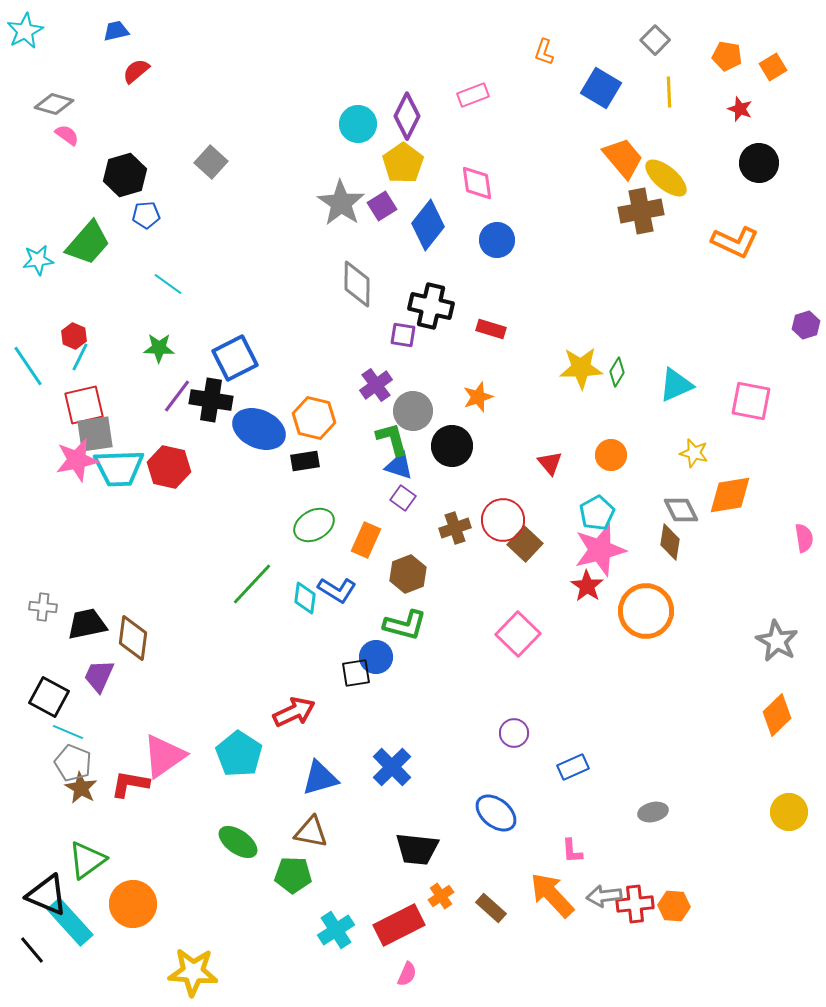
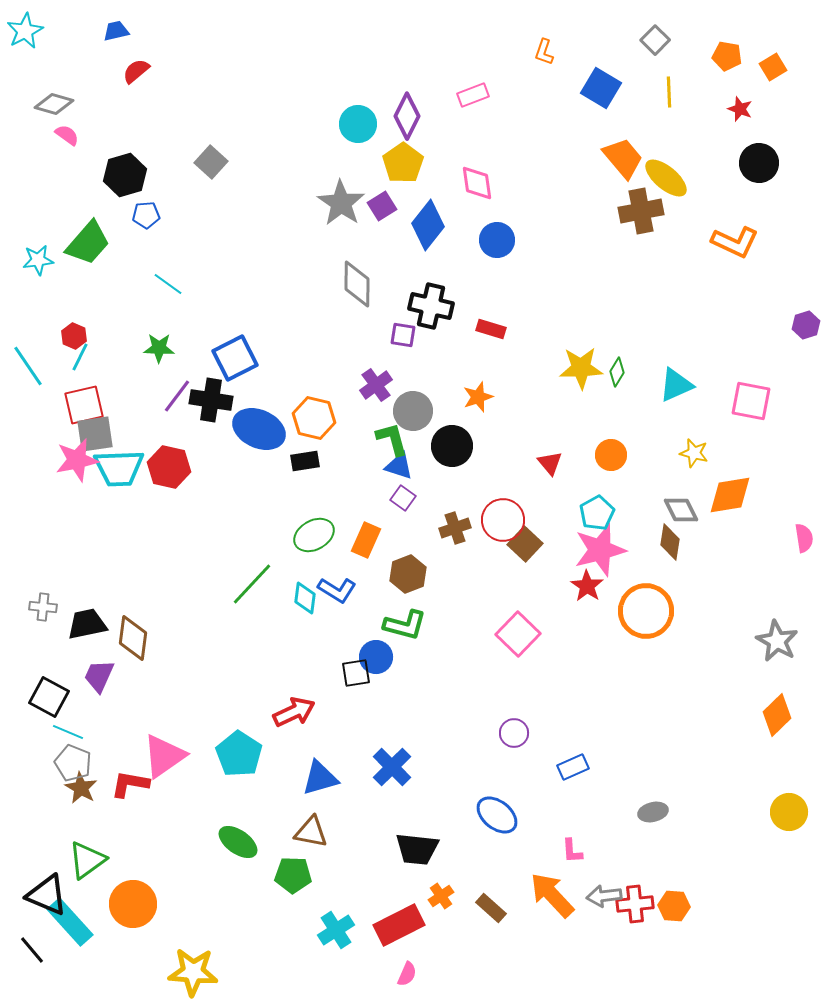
green ellipse at (314, 525): moved 10 px down
blue ellipse at (496, 813): moved 1 px right, 2 px down
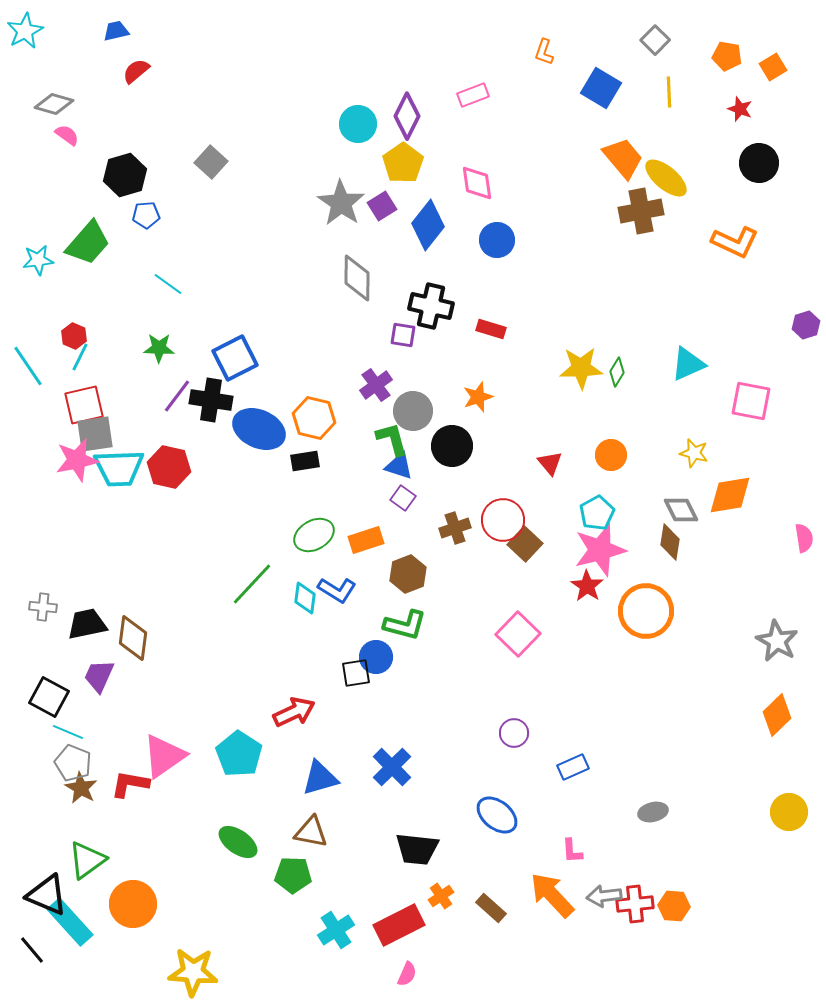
gray diamond at (357, 284): moved 6 px up
cyan triangle at (676, 385): moved 12 px right, 21 px up
orange rectangle at (366, 540): rotated 48 degrees clockwise
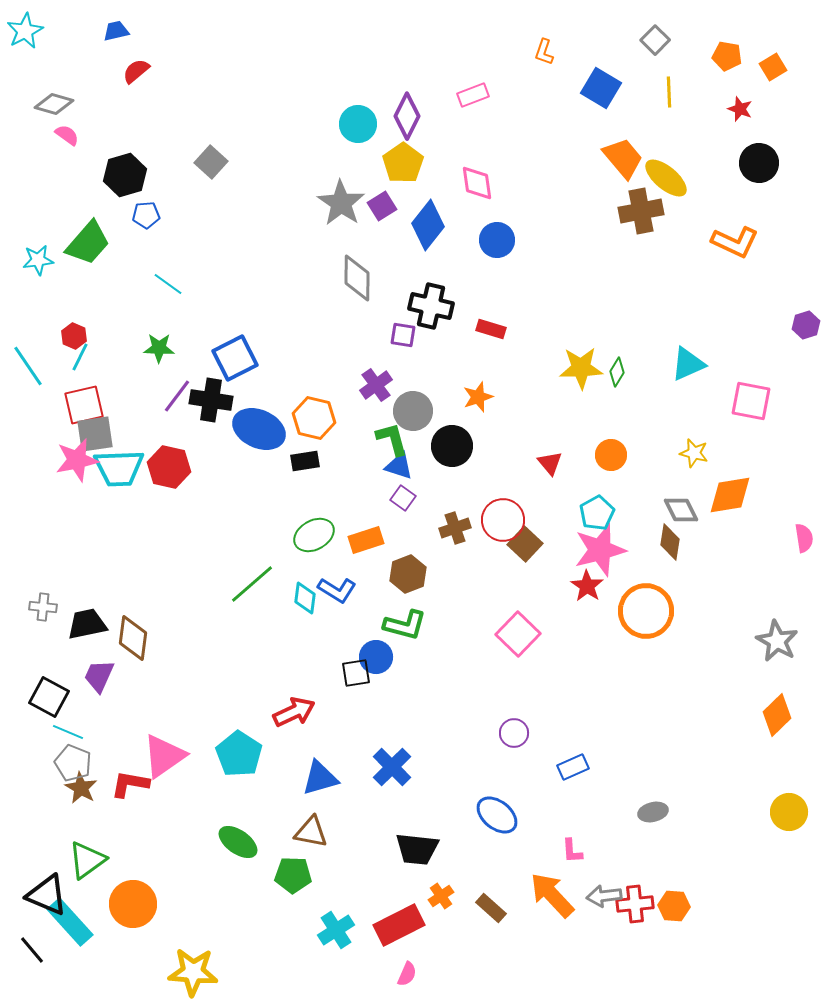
green line at (252, 584): rotated 6 degrees clockwise
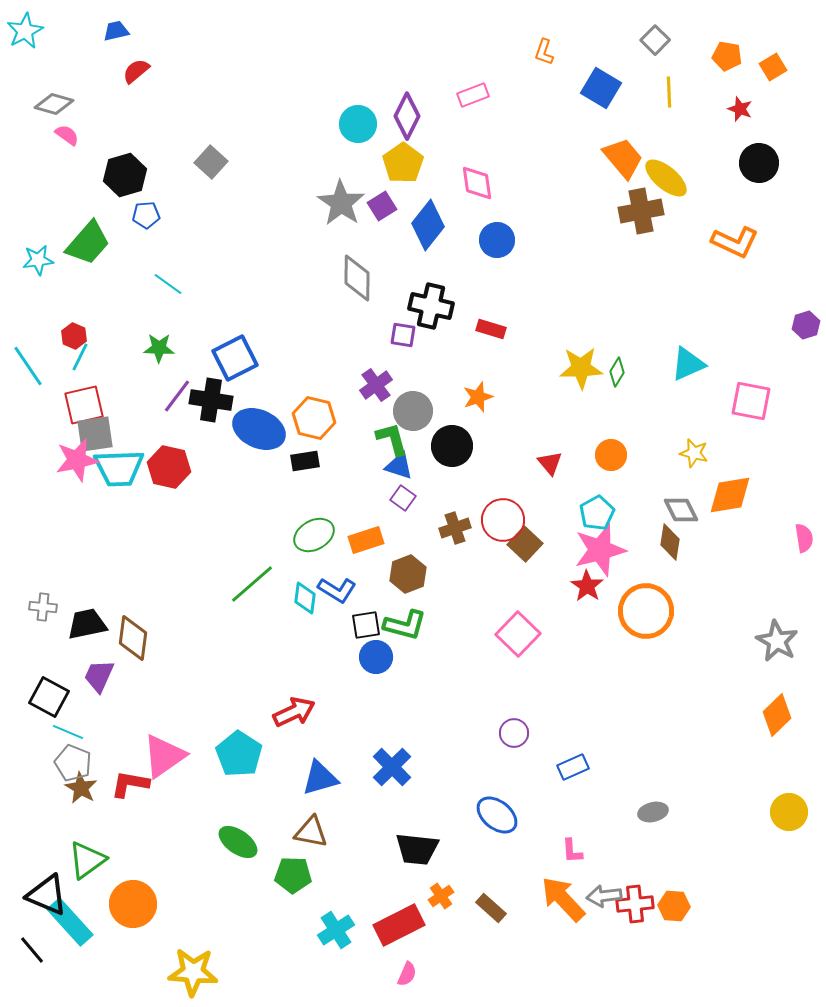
black square at (356, 673): moved 10 px right, 48 px up
orange arrow at (552, 895): moved 11 px right, 4 px down
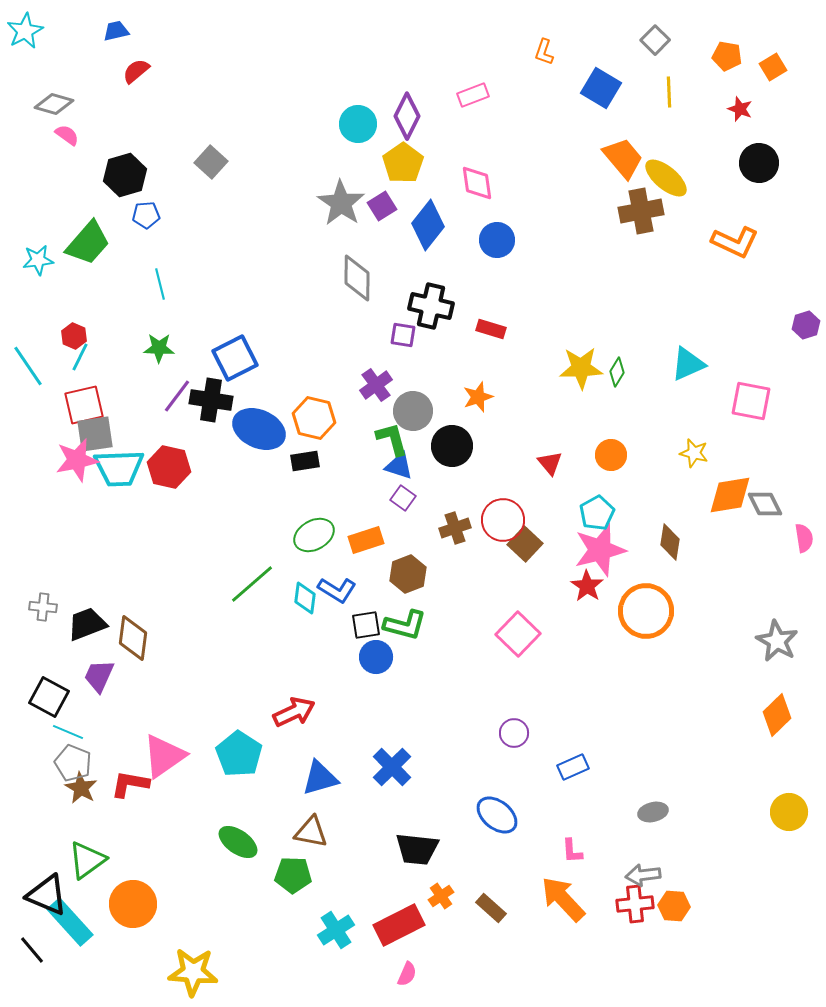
cyan line at (168, 284): moved 8 px left; rotated 40 degrees clockwise
gray diamond at (681, 510): moved 84 px right, 6 px up
black trapezoid at (87, 624): rotated 9 degrees counterclockwise
gray arrow at (604, 896): moved 39 px right, 21 px up
